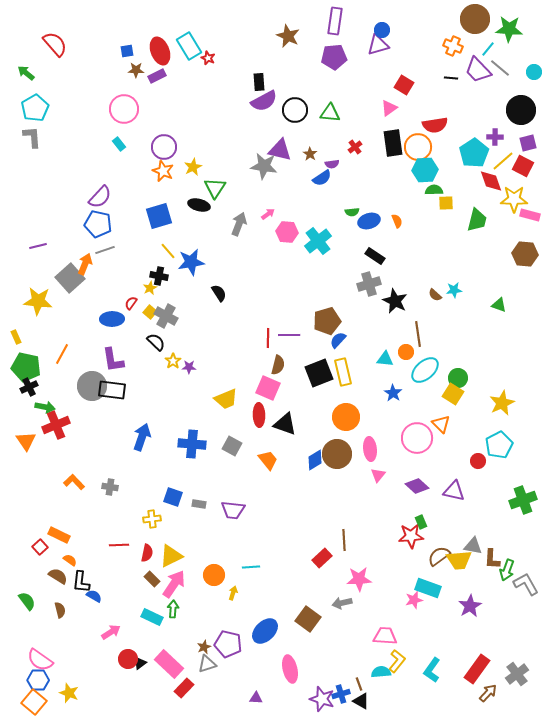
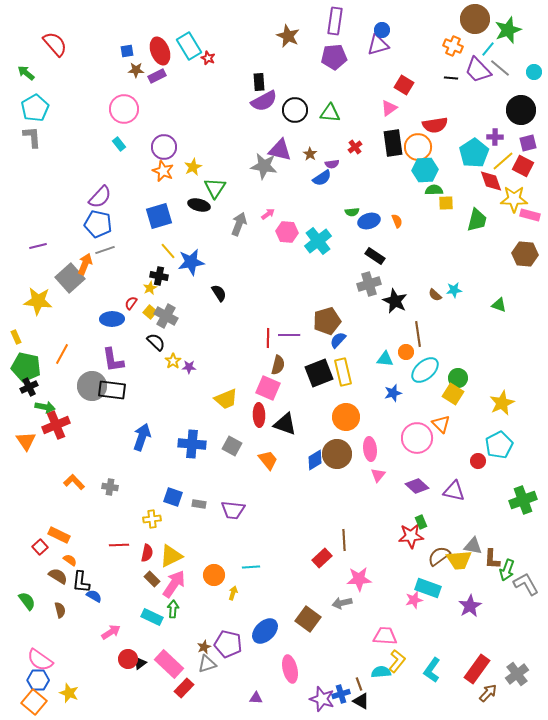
green star at (509, 29): moved 1 px left, 1 px down; rotated 24 degrees counterclockwise
blue star at (393, 393): rotated 24 degrees clockwise
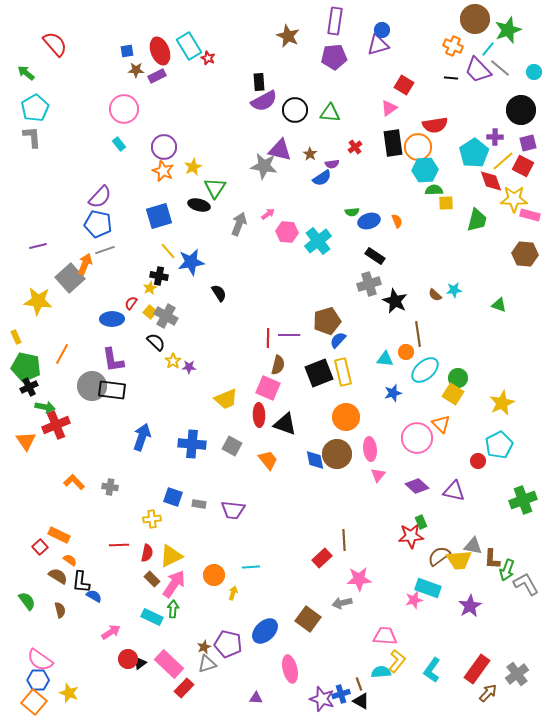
blue diamond at (315, 460): rotated 70 degrees counterclockwise
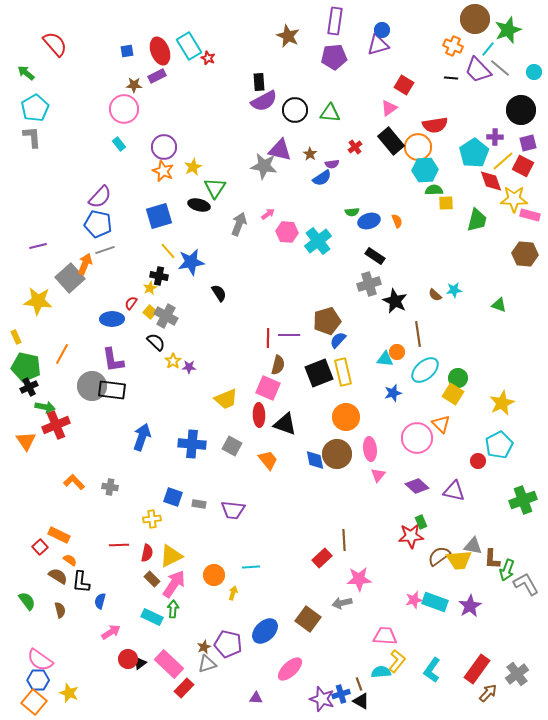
brown star at (136, 70): moved 2 px left, 15 px down
black rectangle at (393, 143): moved 2 px left, 2 px up; rotated 32 degrees counterclockwise
orange circle at (406, 352): moved 9 px left
cyan rectangle at (428, 588): moved 7 px right, 14 px down
blue semicircle at (94, 596): moved 6 px right, 5 px down; rotated 105 degrees counterclockwise
pink ellipse at (290, 669): rotated 60 degrees clockwise
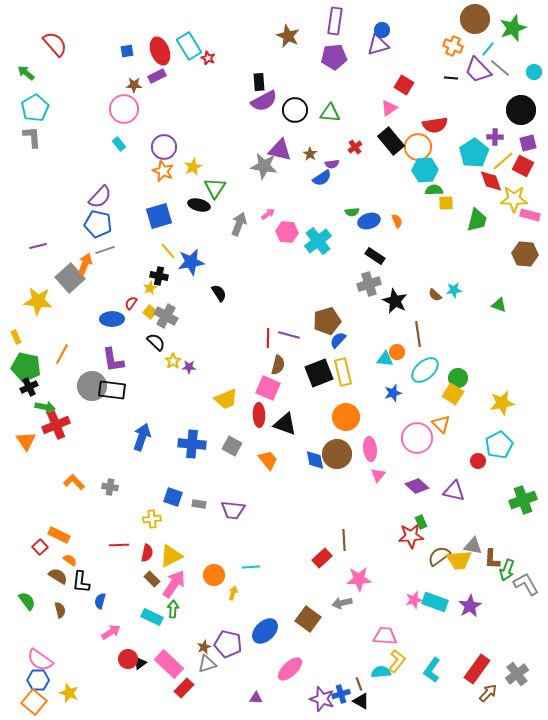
green star at (508, 30): moved 5 px right, 2 px up
purple line at (289, 335): rotated 15 degrees clockwise
yellow star at (502, 403): rotated 15 degrees clockwise
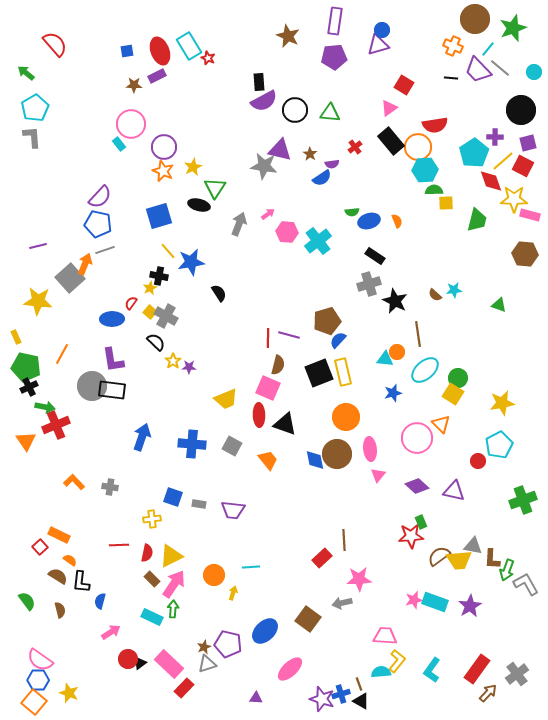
pink circle at (124, 109): moved 7 px right, 15 px down
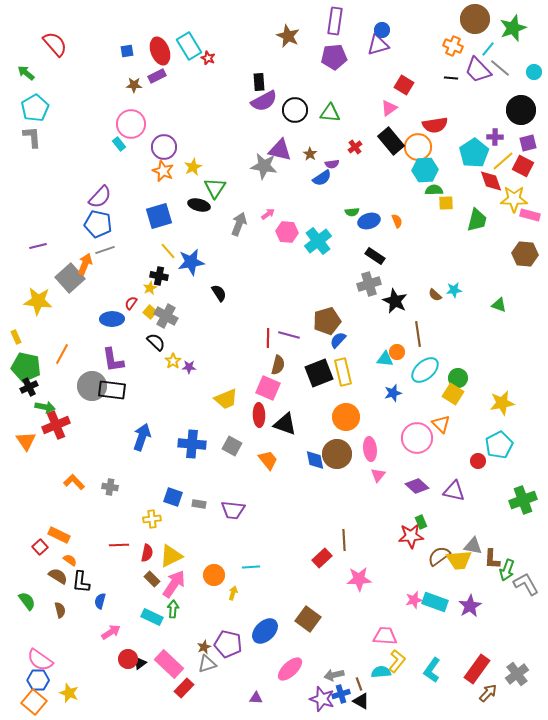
gray arrow at (342, 603): moved 8 px left, 72 px down
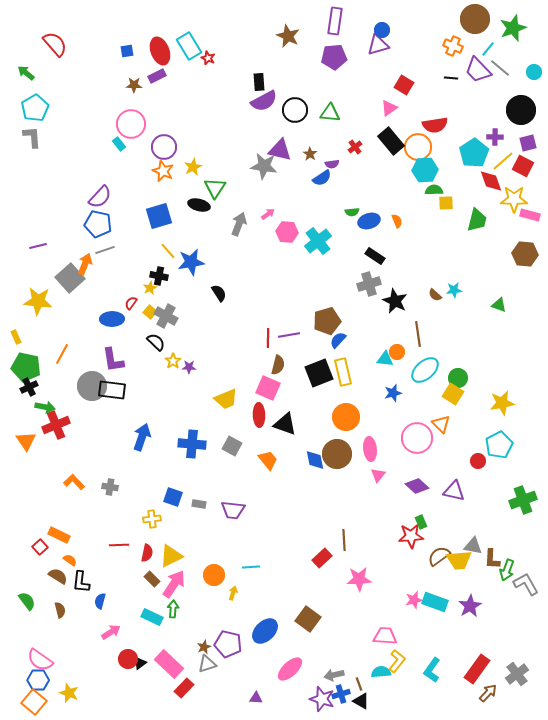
purple line at (289, 335): rotated 25 degrees counterclockwise
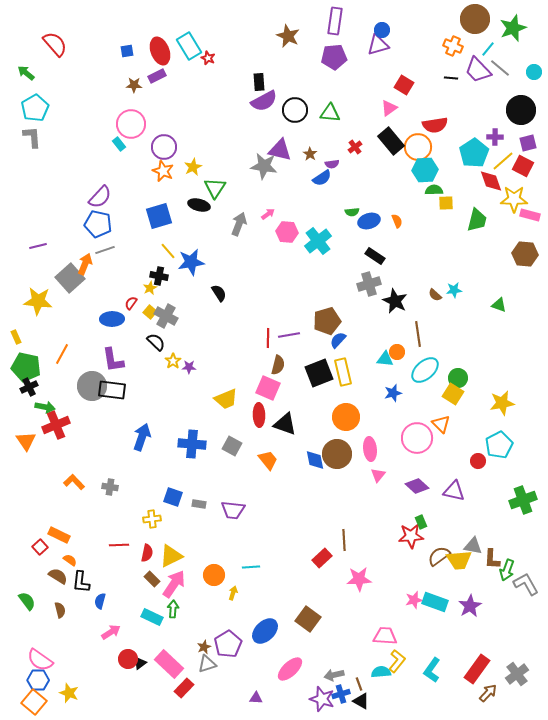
purple pentagon at (228, 644): rotated 28 degrees clockwise
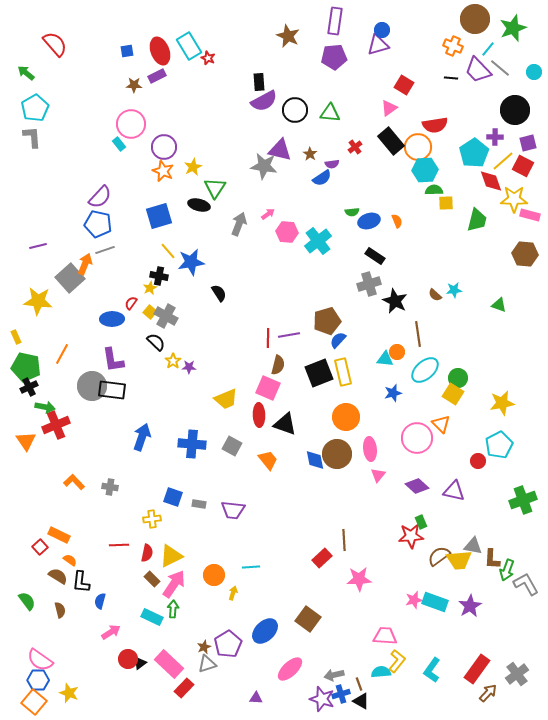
black circle at (521, 110): moved 6 px left
